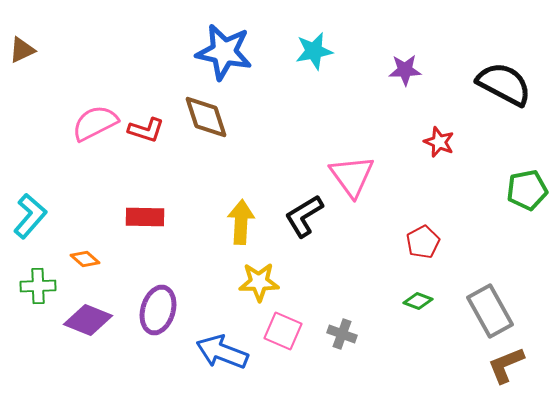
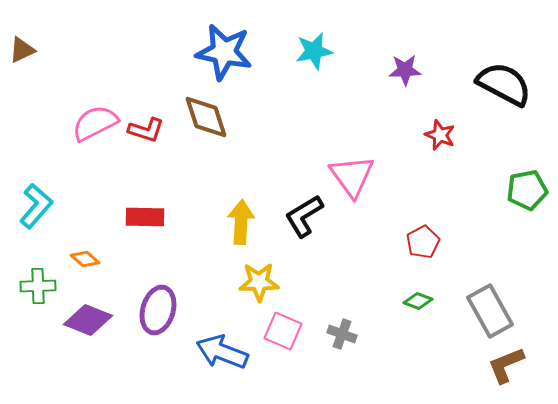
red star: moved 1 px right, 7 px up
cyan L-shape: moved 6 px right, 10 px up
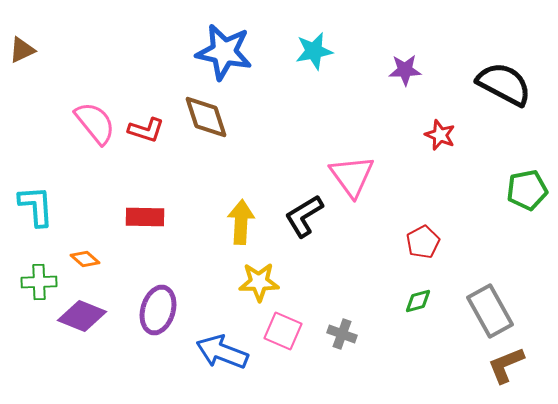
pink semicircle: rotated 78 degrees clockwise
cyan L-shape: rotated 45 degrees counterclockwise
green cross: moved 1 px right, 4 px up
green diamond: rotated 36 degrees counterclockwise
purple diamond: moved 6 px left, 4 px up
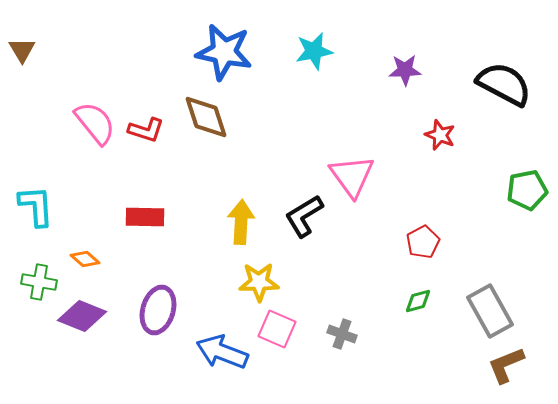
brown triangle: rotated 36 degrees counterclockwise
green cross: rotated 12 degrees clockwise
pink square: moved 6 px left, 2 px up
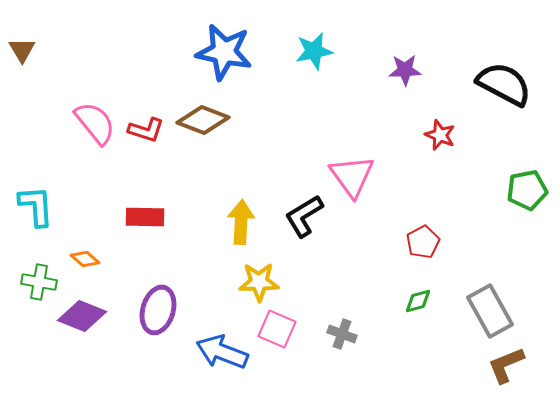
brown diamond: moved 3 px left, 3 px down; rotated 51 degrees counterclockwise
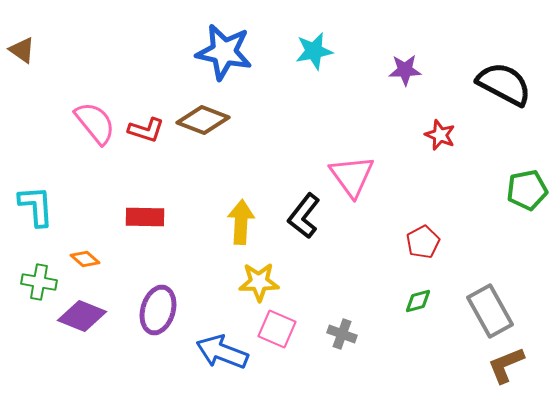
brown triangle: rotated 24 degrees counterclockwise
black L-shape: rotated 21 degrees counterclockwise
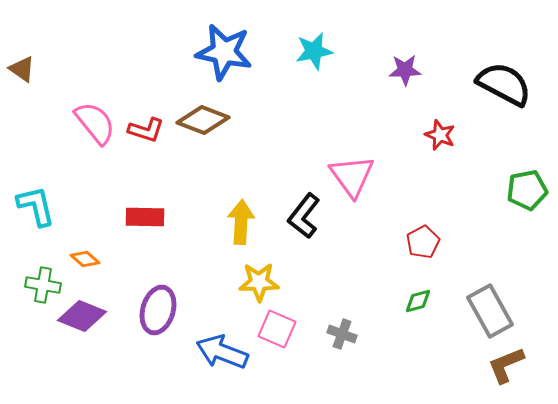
brown triangle: moved 19 px down
cyan L-shape: rotated 9 degrees counterclockwise
green cross: moved 4 px right, 3 px down
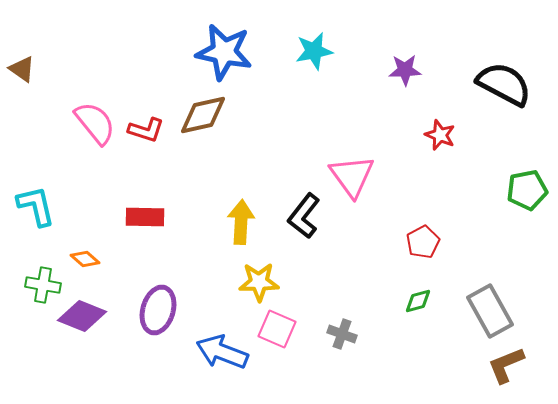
brown diamond: moved 5 px up; rotated 33 degrees counterclockwise
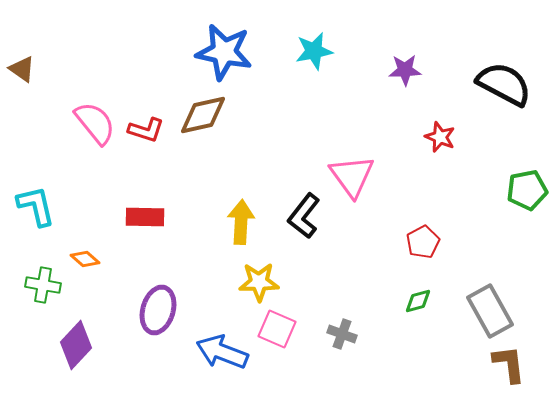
red star: moved 2 px down
purple diamond: moved 6 px left, 29 px down; rotated 69 degrees counterclockwise
brown L-shape: moved 3 px right, 1 px up; rotated 105 degrees clockwise
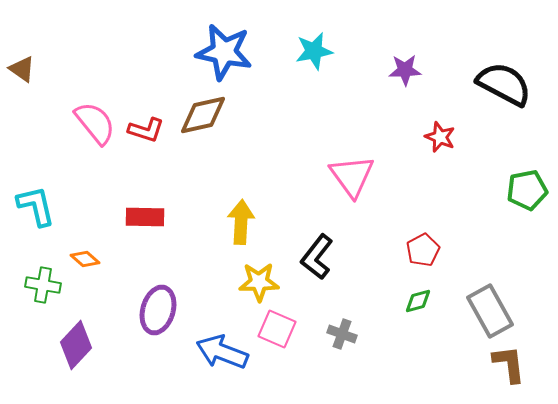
black L-shape: moved 13 px right, 41 px down
red pentagon: moved 8 px down
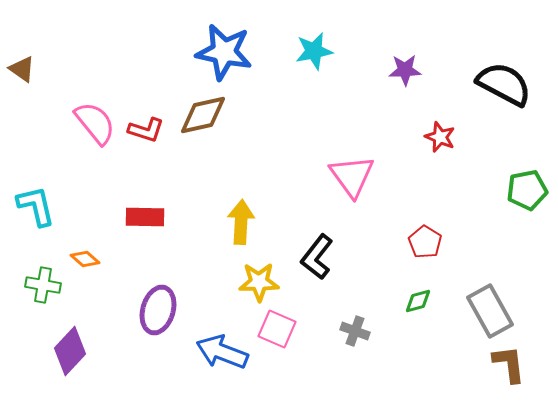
red pentagon: moved 2 px right, 8 px up; rotated 12 degrees counterclockwise
gray cross: moved 13 px right, 3 px up
purple diamond: moved 6 px left, 6 px down
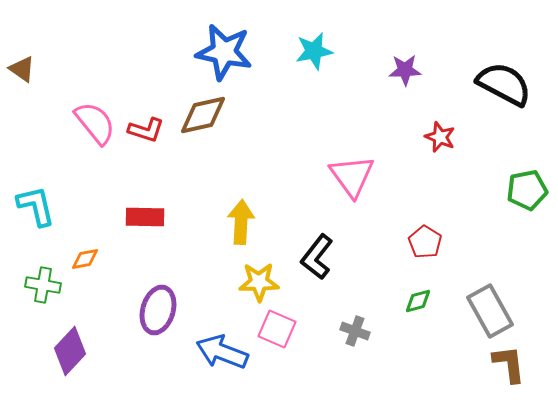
orange diamond: rotated 52 degrees counterclockwise
